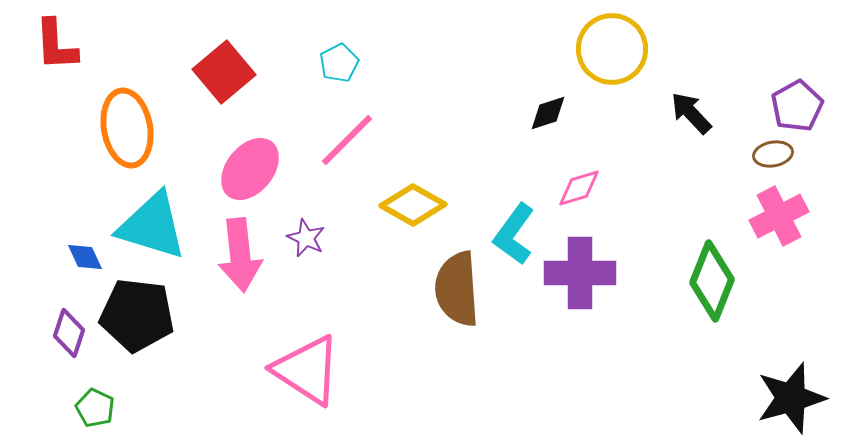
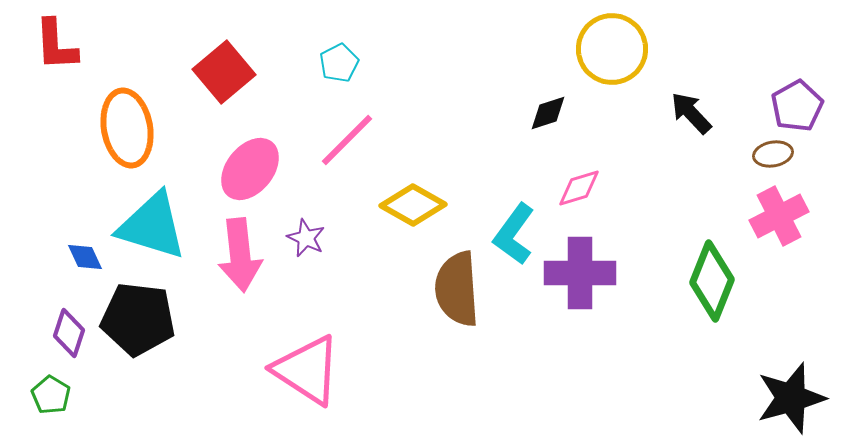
black pentagon: moved 1 px right, 4 px down
green pentagon: moved 44 px left, 13 px up; rotated 6 degrees clockwise
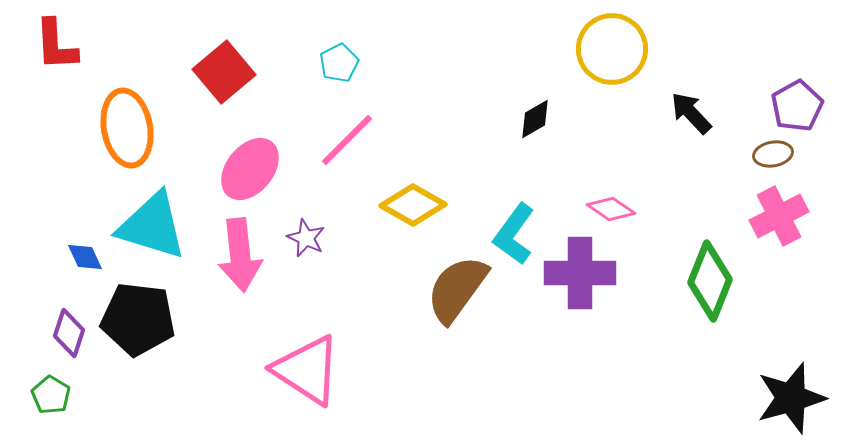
black diamond: moved 13 px left, 6 px down; rotated 12 degrees counterclockwise
pink diamond: moved 32 px right, 21 px down; rotated 51 degrees clockwise
green diamond: moved 2 px left
brown semicircle: rotated 40 degrees clockwise
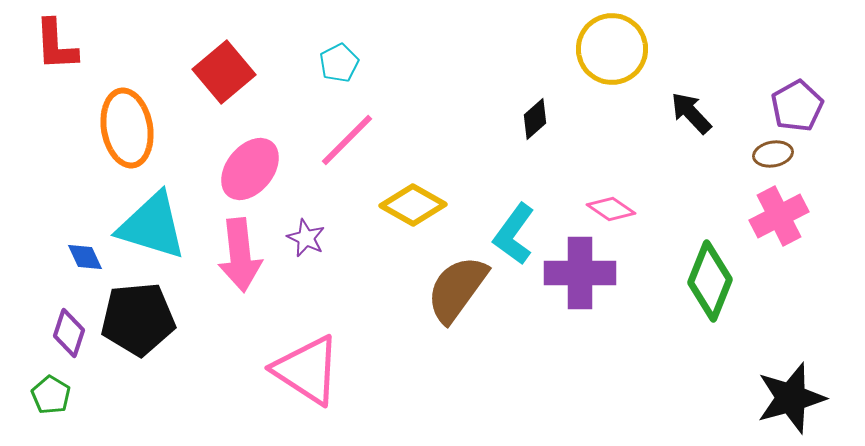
black diamond: rotated 12 degrees counterclockwise
black pentagon: rotated 12 degrees counterclockwise
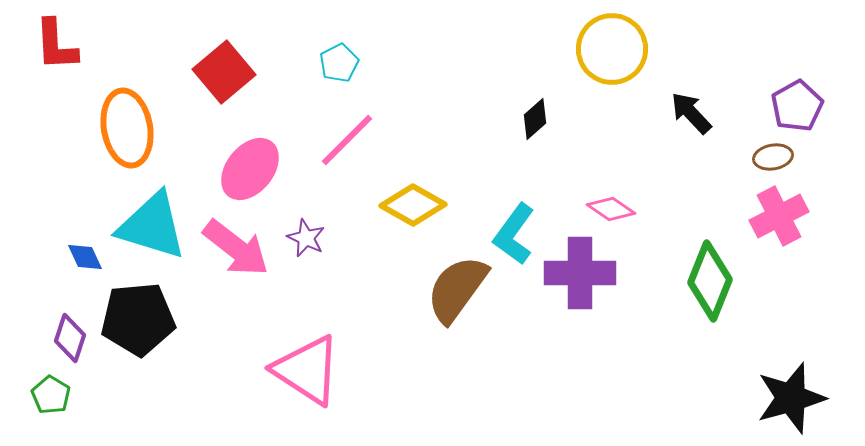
brown ellipse: moved 3 px down
pink arrow: moved 4 px left, 7 px up; rotated 46 degrees counterclockwise
purple diamond: moved 1 px right, 5 px down
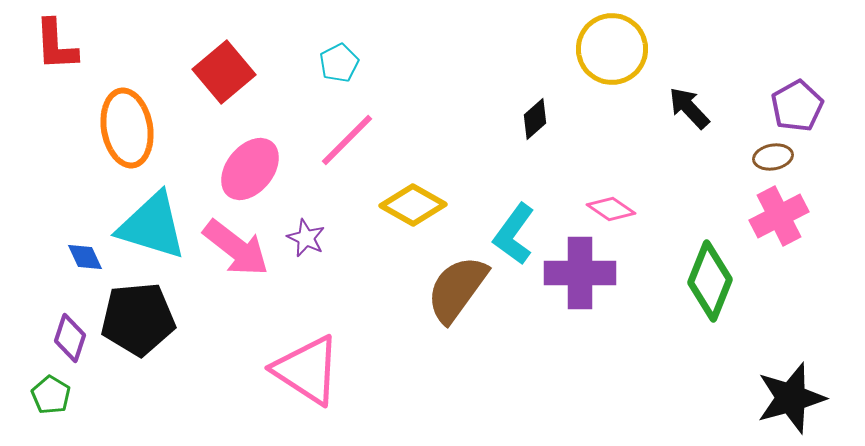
black arrow: moved 2 px left, 5 px up
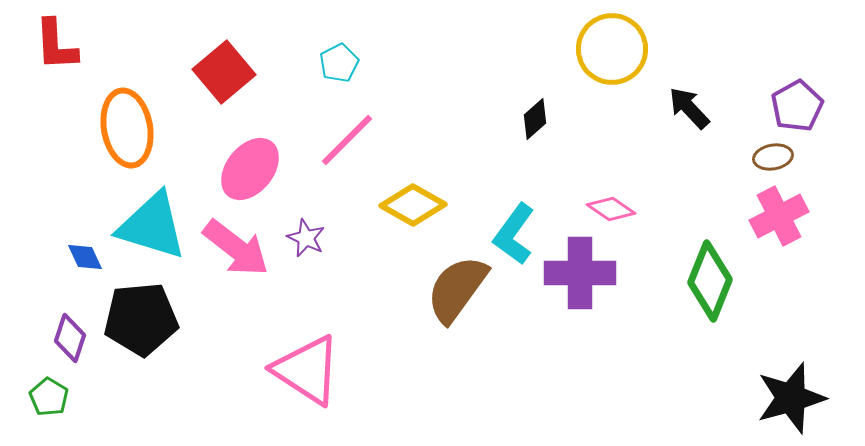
black pentagon: moved 3 px right
green pentagon: moved 2 px left, 2 px down
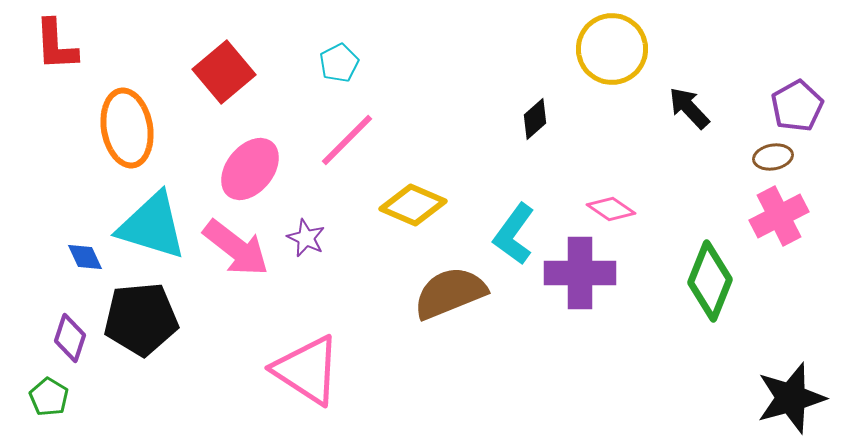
yellow diamond: rotated 6 degrees counterclockwise
brown semicircle: moved 7 px left, 4 px down; rotated 32 degrees clockwise
